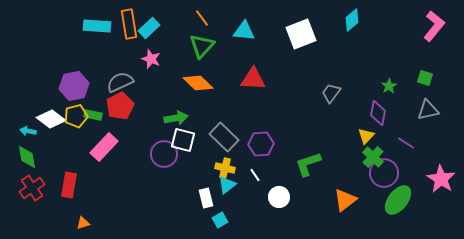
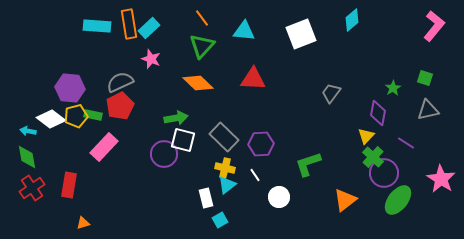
purple hexagon at (74, 86): moved 4 px left, 2 px down; rotated 16 degrees clockwise
green star at (389, 86): moved 4 px right, 2 px down
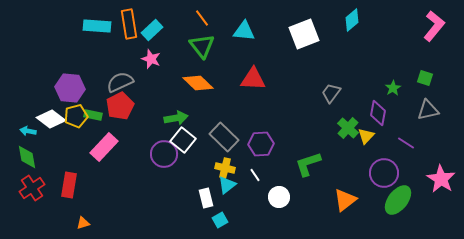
cyan rectangle at (149, 28): moved 3 px right, 2 px down
white square at (301, 34): moved 3 px right
green triangle at (202, 46): rotated 20 degrees counterclockwise
white square at (183, 140): rotated 25 degrees clockwise
green cross at (373, 157): moved 25 px left, 29 px up
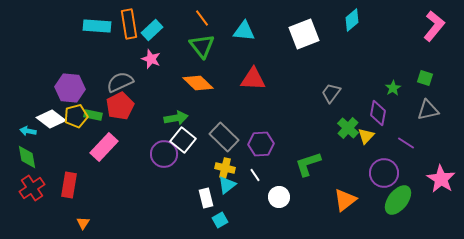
orange triangle at (83, 223): rotated 40 degrees counterclockwise
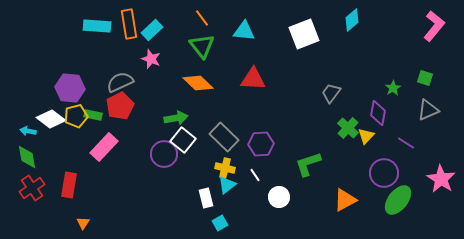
gray triangle at (428, 110): rotated 10 degrees counterclockwise
orange triangle at (345, 200): rotated 10 degrees clockwise
cyan square at (220, 220): moved 3 px down
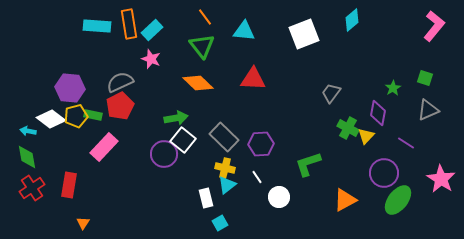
orange line at (202, 18): moved 3 px right, 1 px up
green cross at (348, 128): rotated 15 degrees counterclockwise
white line at (255, 175): moved 2 px right, 2 px down
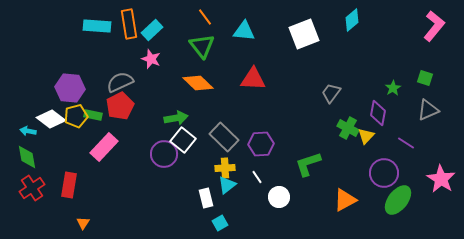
yellow cross at (225, 168): rotated 18 degrees counterclockwise
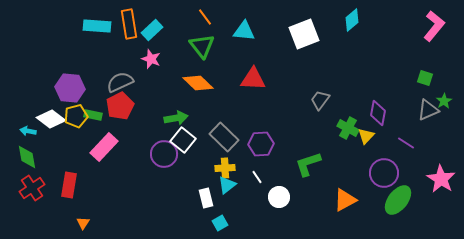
green star at (393, 88): moved 51 px right, 13 px down
gray trapezoid at (331, 93): moved 11 px left, 7 px down
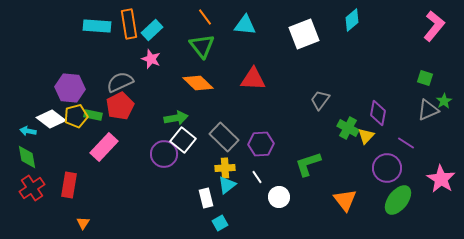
cyan triangle at (244, 31): moved 1 px right, 6 px up
purple circle at (384, 173): moved 3 px right, 5 px up
orange triangle at (345, 200): rotated 40 degrees counterclockwise
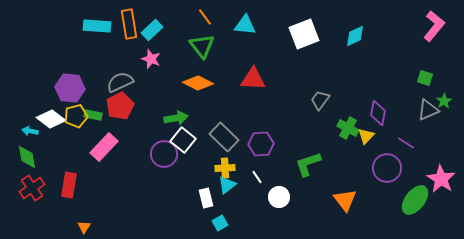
cyan diamond at (352, 20): moved 3 px right, 16 px down; rotated 15 degrees clockwise
orange diamond at (198, 83): rotated 16 degrees counterclockwise
cyan arrow at (28, 131): moved 2 px right
green ellipse at (398, 200): moved 17 px right
orange triangle at (83, 223): moved 1 px right, 4 px down
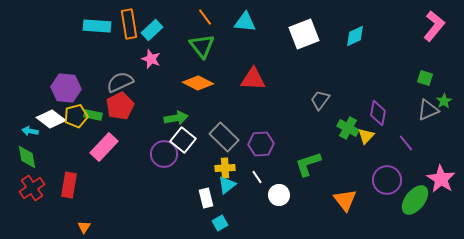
cyan triangle at (245, 25): moved 3 px up
purple hexagon at (70, 88): moved 4 px left
purple line at (406, 143): rotated 18 degrees clockwise
purple circle at (387, 168): moved 12 px down
white circle at (279, 197): moved 2 px up
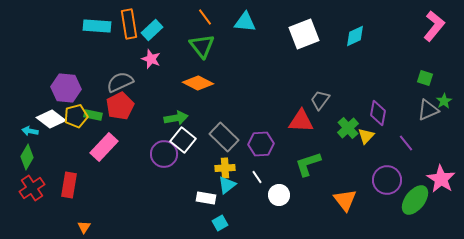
red triangle at (253, 79): moved 48 px right, 42 px down
green cross at (348, 128): rotated 20 degrees clockwise
green diamond at (27, 157): rotated 40 degrees clockwise
white rectangle at (206, 198): rotated 66 degrees counterclockwise
